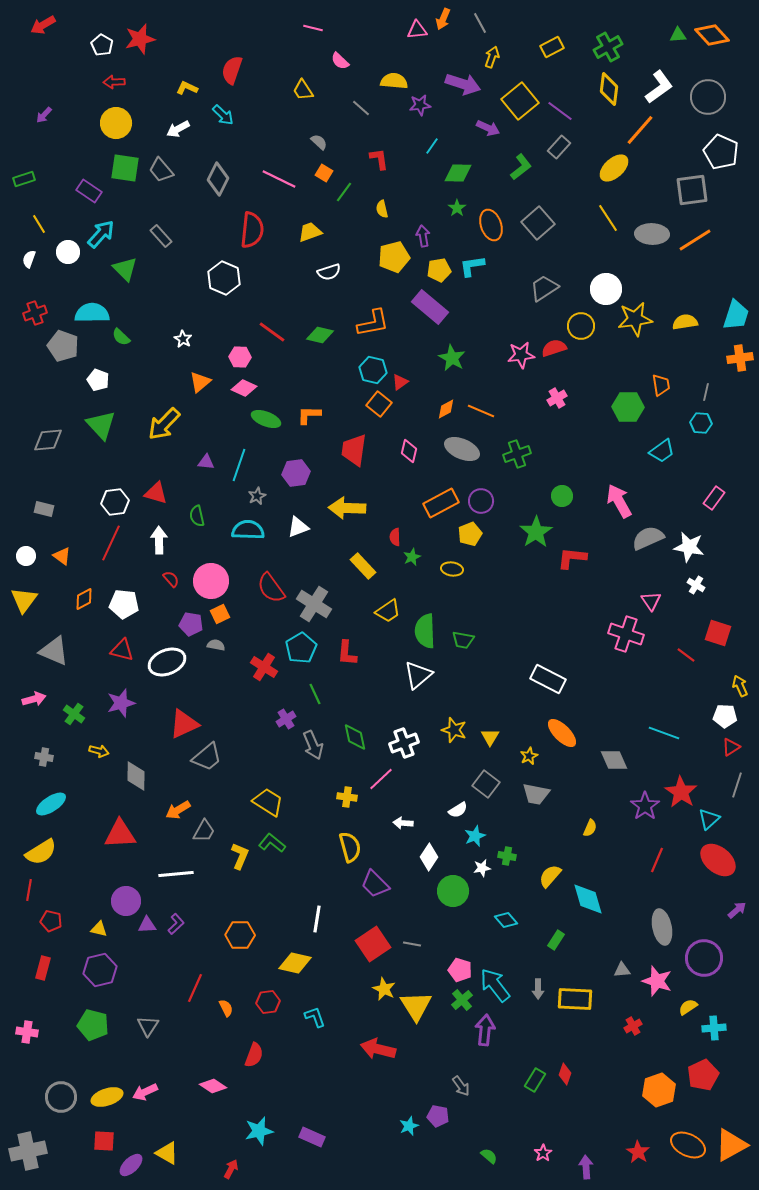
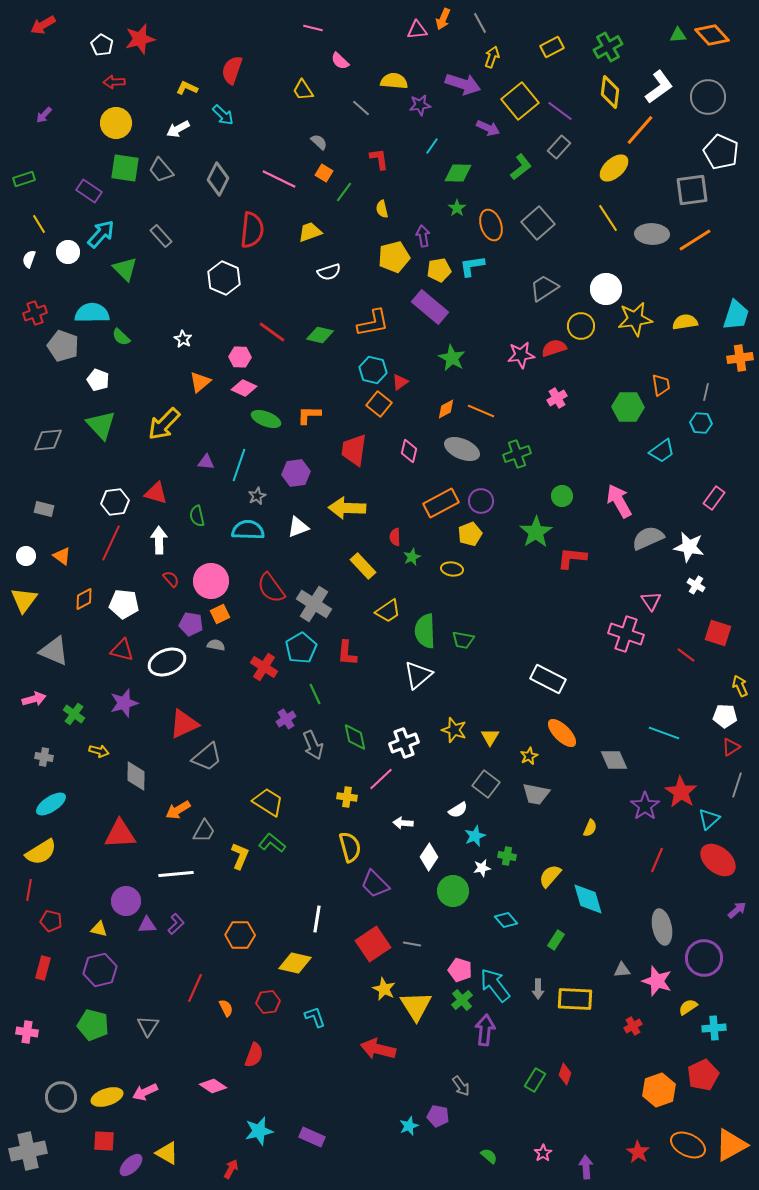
yellow diamond at (609, 89): moved 1 px right, 3 px down
purple star at (121, 703): moved 3 px right
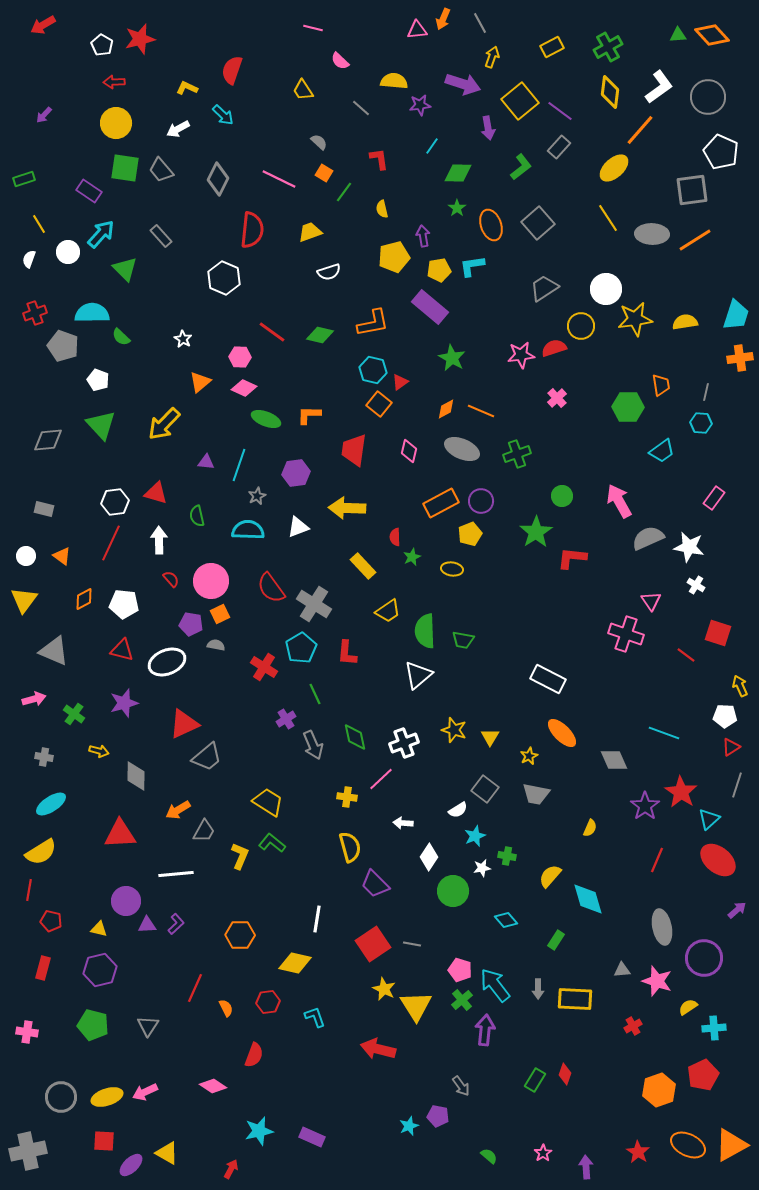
purple arrow at (488, 128): rotated 55 degrees clockwise
pink cross at (557, 398): rotated 12 degrees counterclockwise
gray square at (486, 784): moved 1 px left, 5 px down
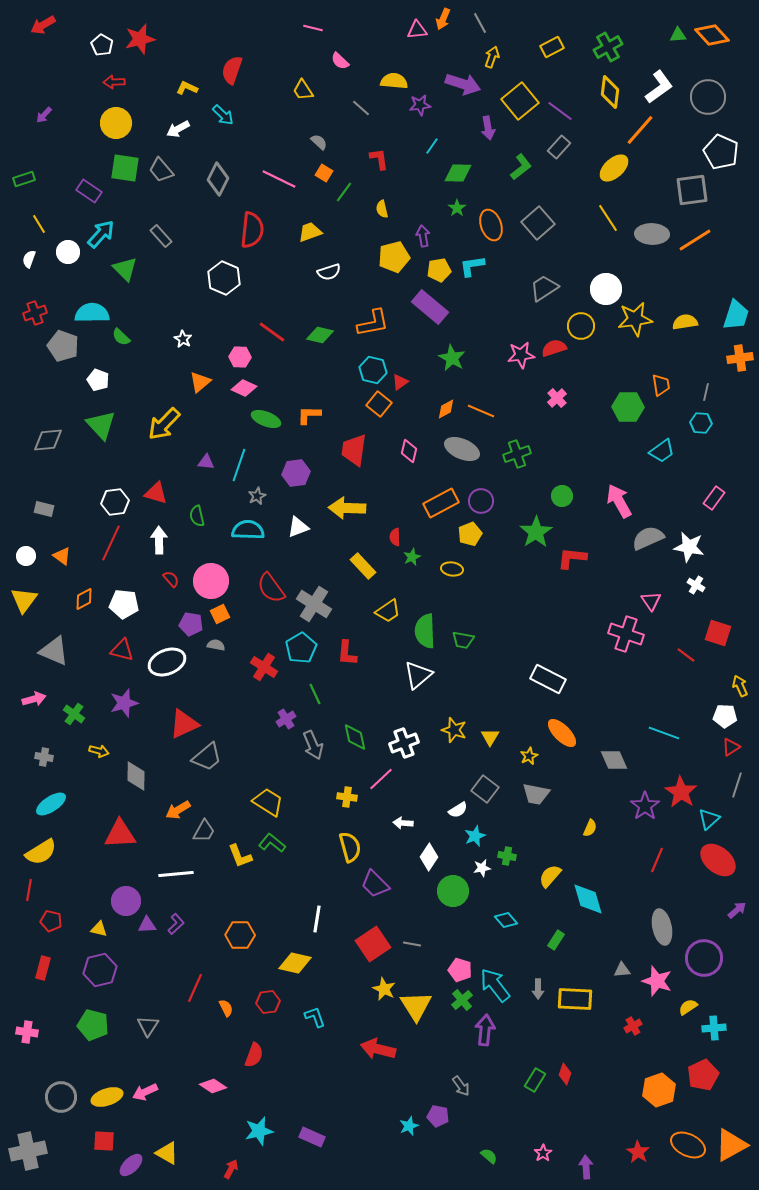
yellow L-shape at (240, 856): rotated 136 degrees clockwise
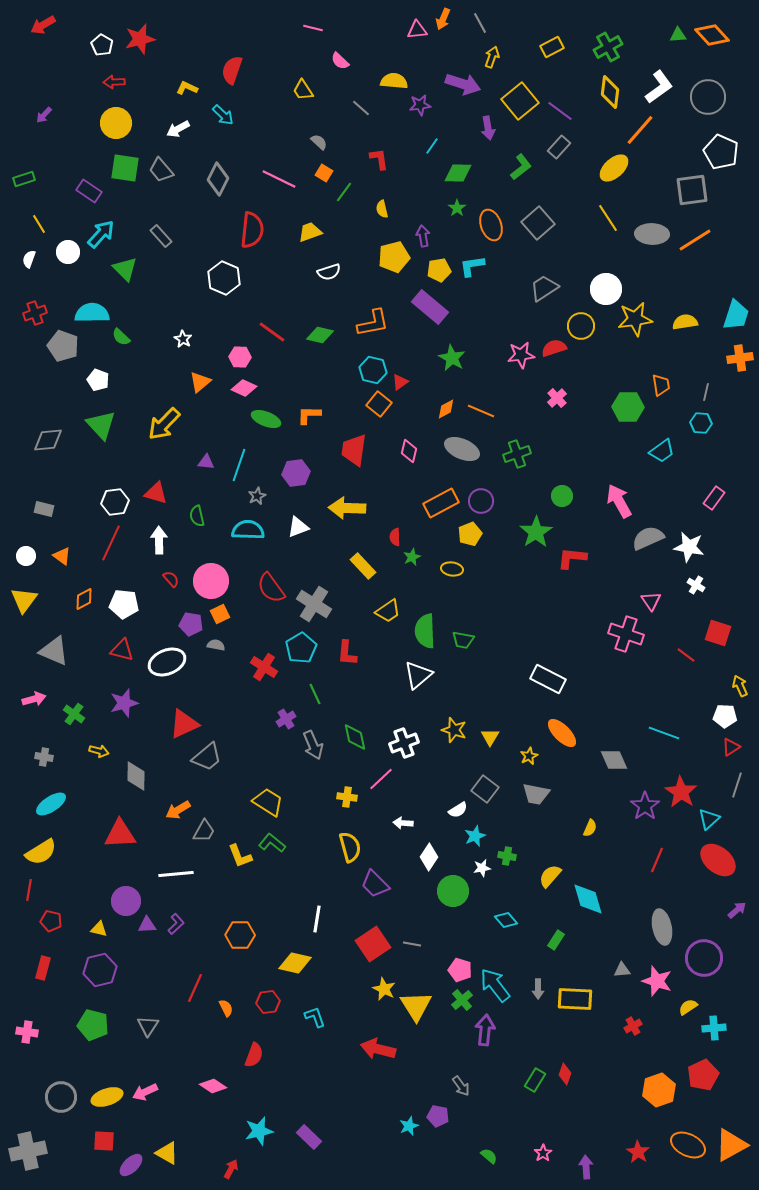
purple rectangle at (312, 1137): moved 3 px left; rotated 20 degrees clockwise
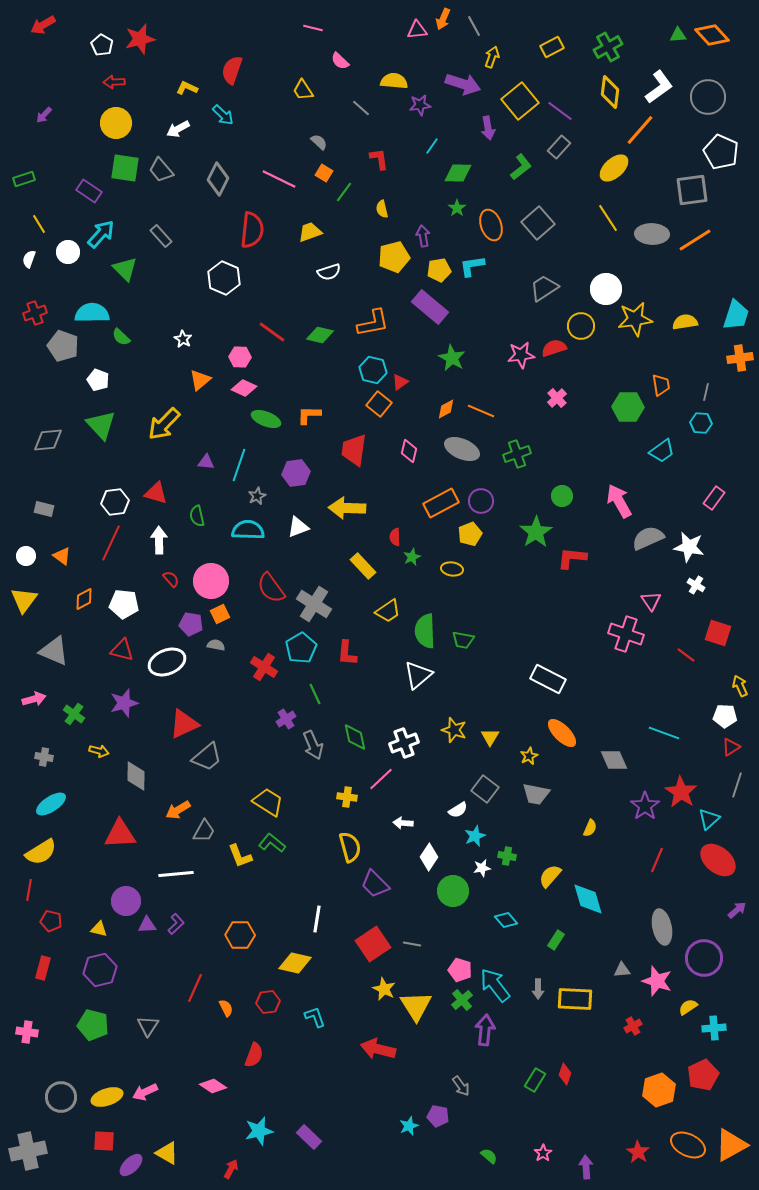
gray line at (480, 23): moved 6 px left, 3 px down
orange triangle at (200, 382): moved 2 px up
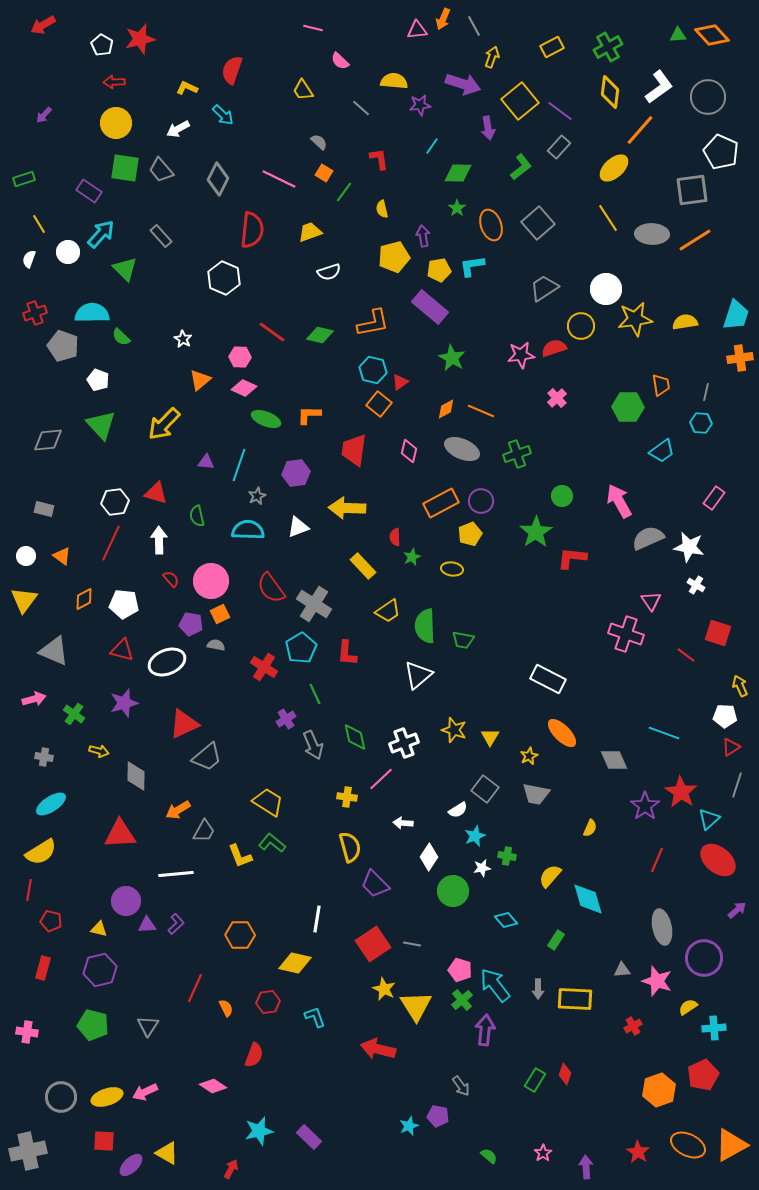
green semicircle at (425, 631): moved 5 px up
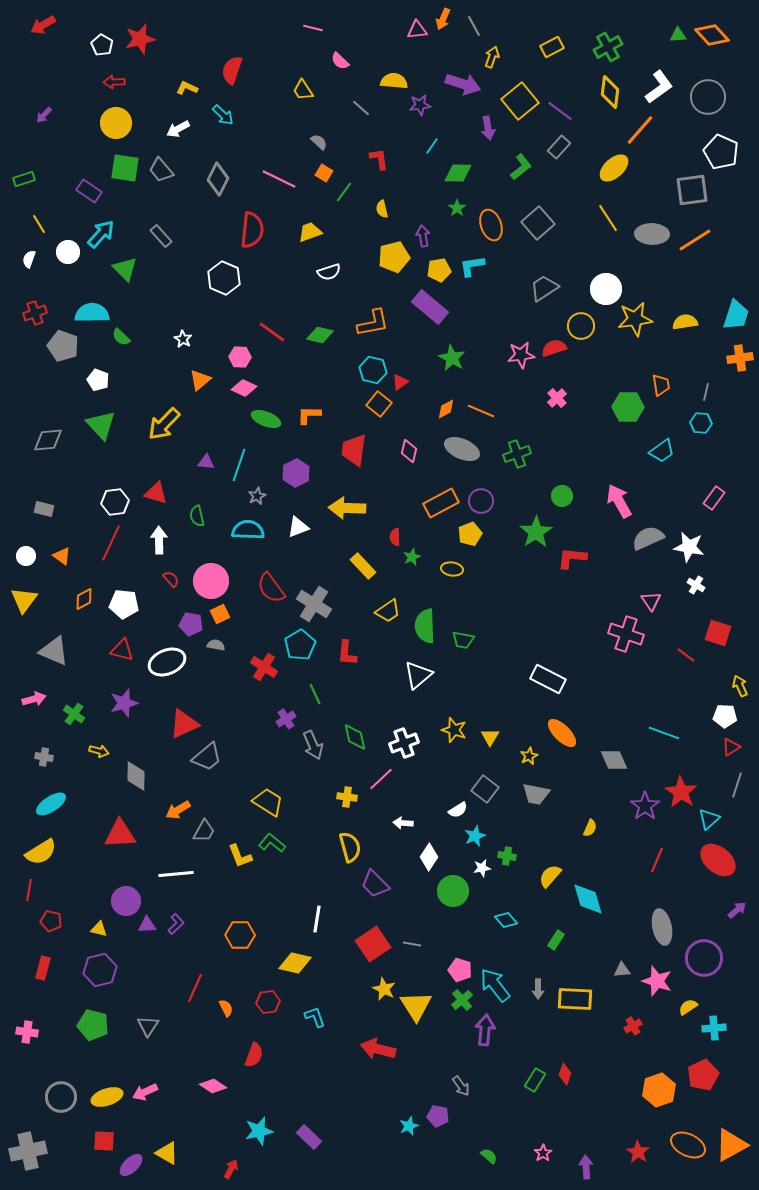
purple hexagon at (296, 473): rotated 20 degrees counterclockwise
cyan pentagon at (301, 648): moved 1 px left, 3 px up
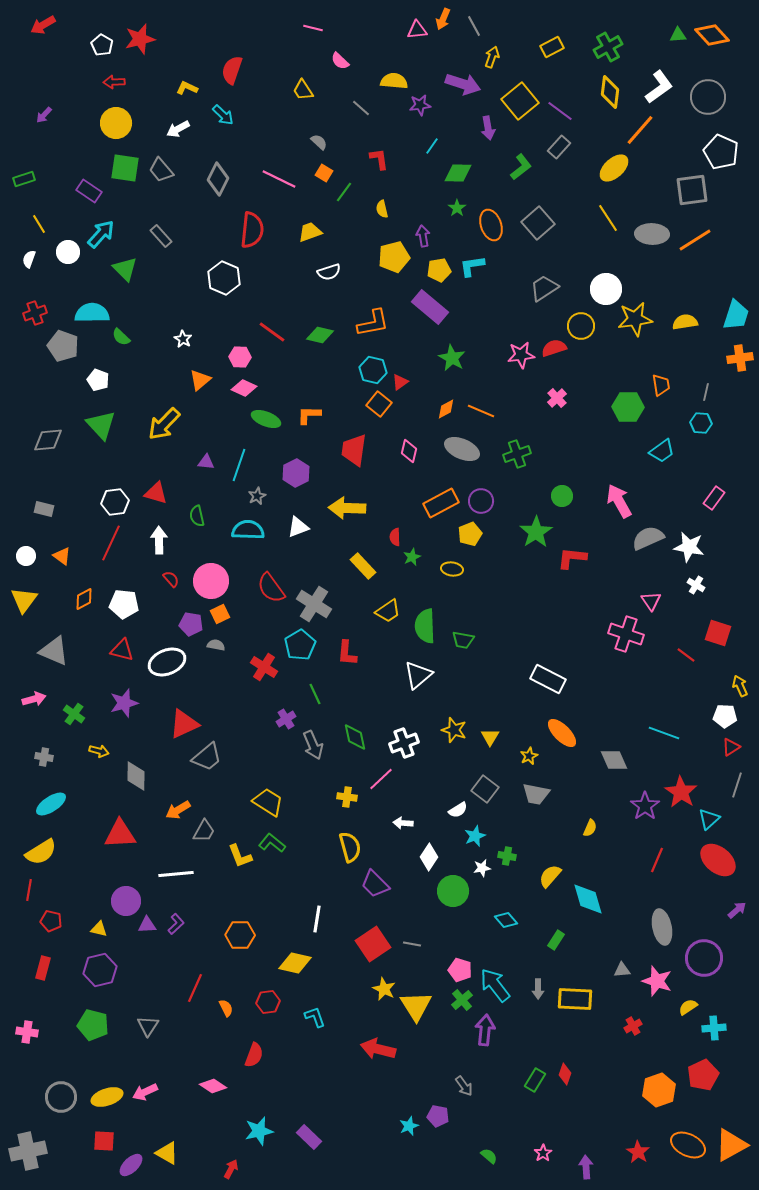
gray arrow at (461, 1086): moved 3 px right
